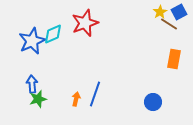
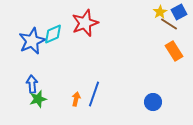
orange rectangle: moved 8 px up; rotated 42 degrees counterclockwise
blue line: moved 1 px left
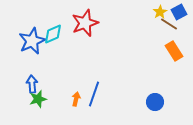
blue circle: moved 2 px right
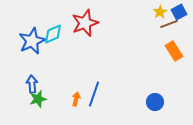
brown line: rotated 54 degrees counterclockwise
